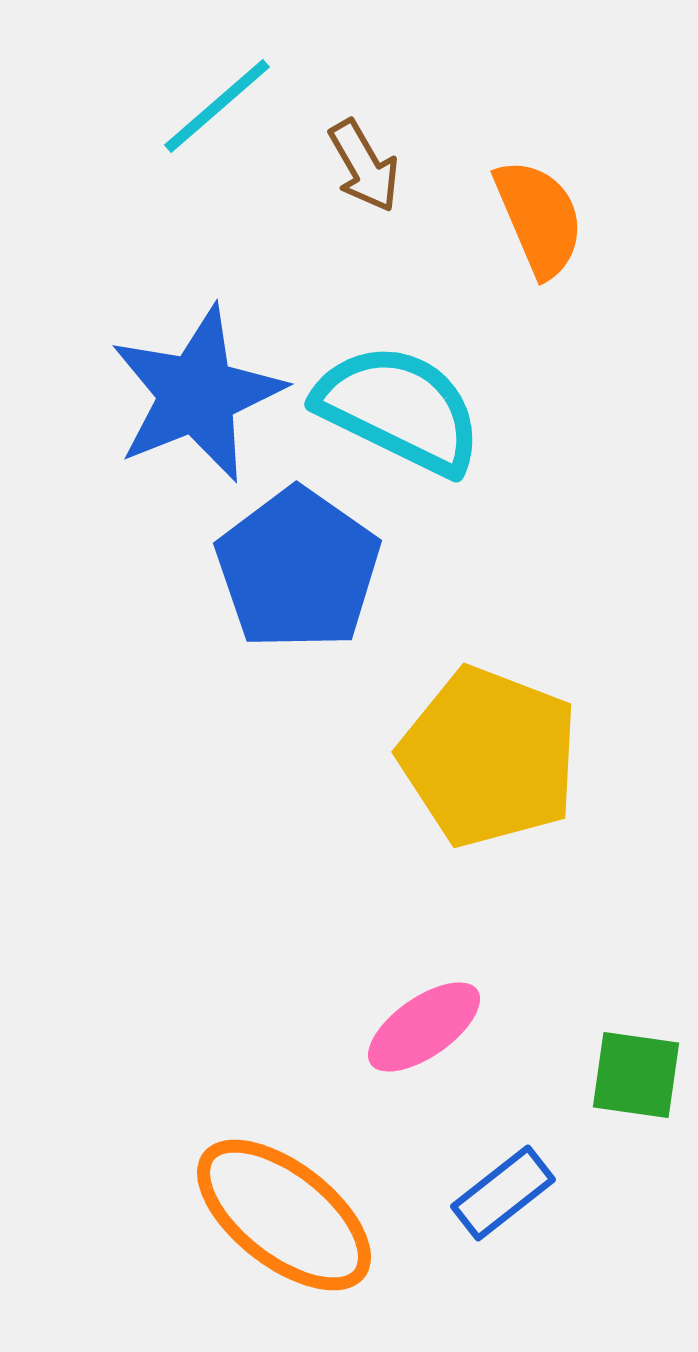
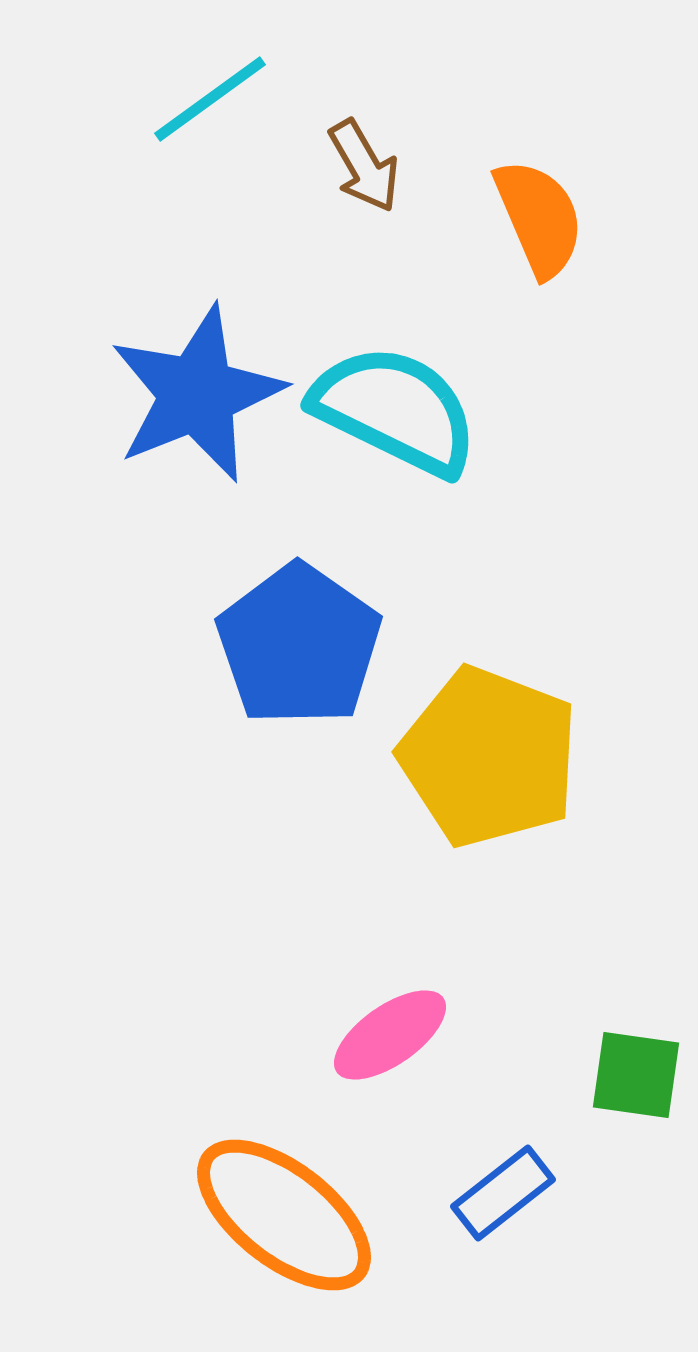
cyan line: moved 7 px left, 7 px up; rotated 5 degrees clockwise
cyan semicircle: moved 4 px left, 1 px down
blue pentagon: moved 1 px right, 76 px down
pink ellipse: moved 34 px left, 8 px down
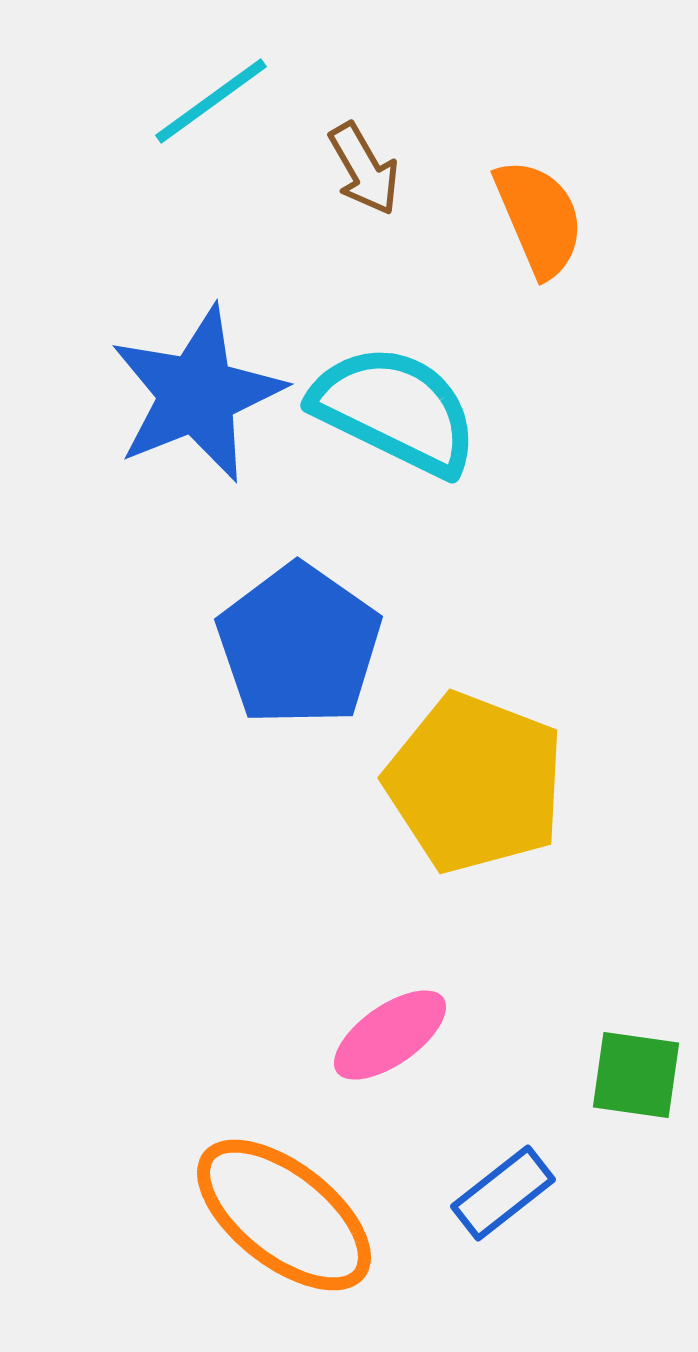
cyan line: moved 1 px right, 2 px down
brown arrow: moved 3 px down
yellow pentagon: moved 14 px left, 26 px down
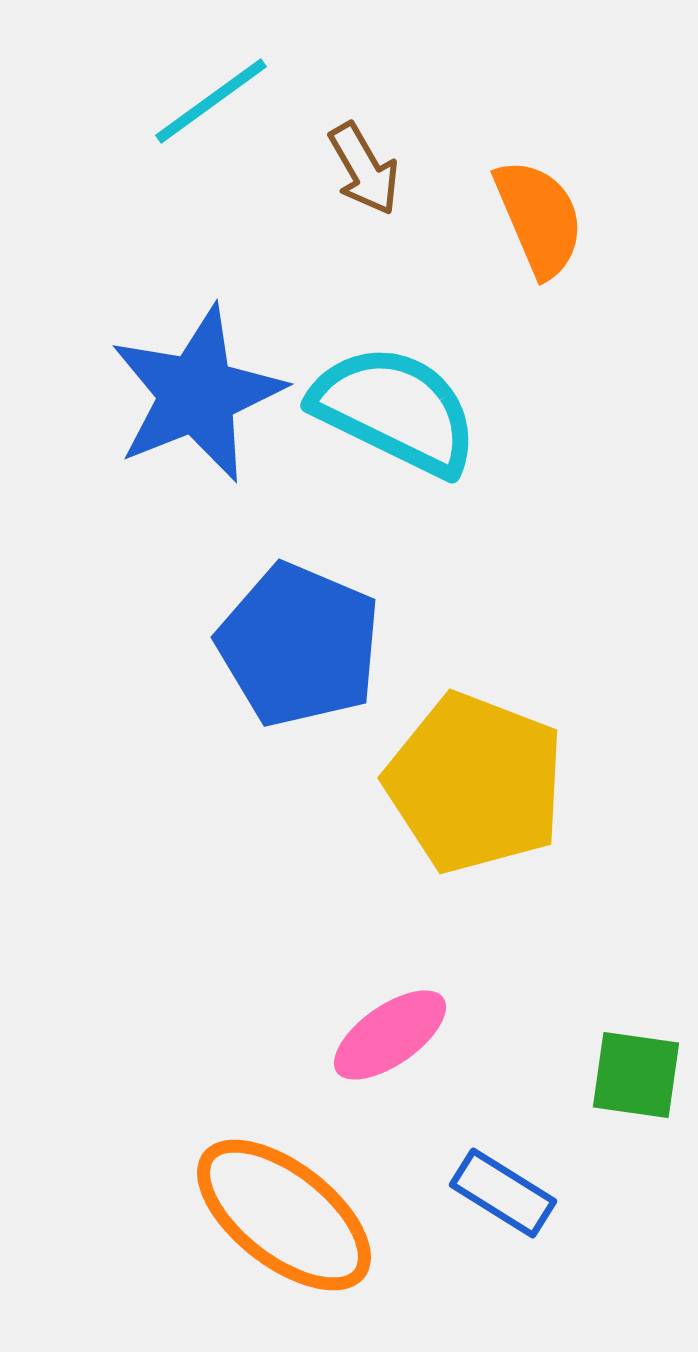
blue pentagon: rotated 12 degrees counterclockwise
blue rectangle: rotated 70 degrees clockwise
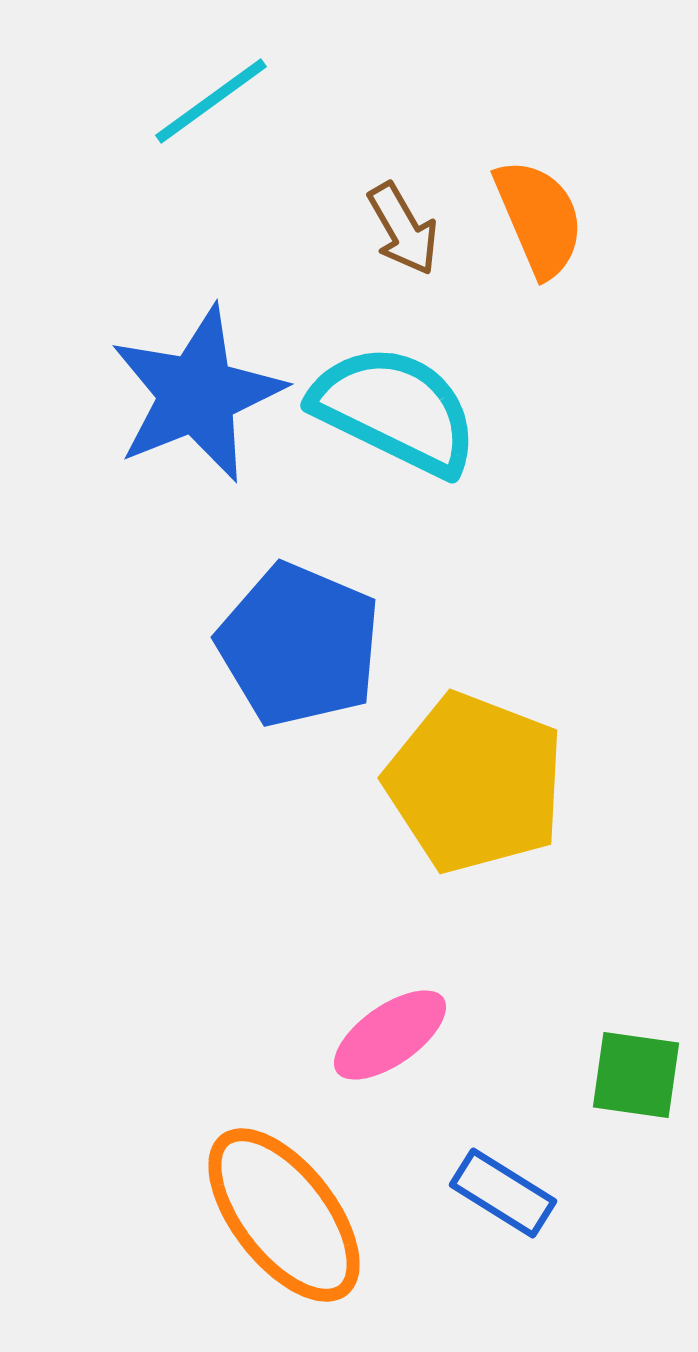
brown arrow: moved 39 px right, 60 px down
orange ellipse: rotated 14 degrees clockwise
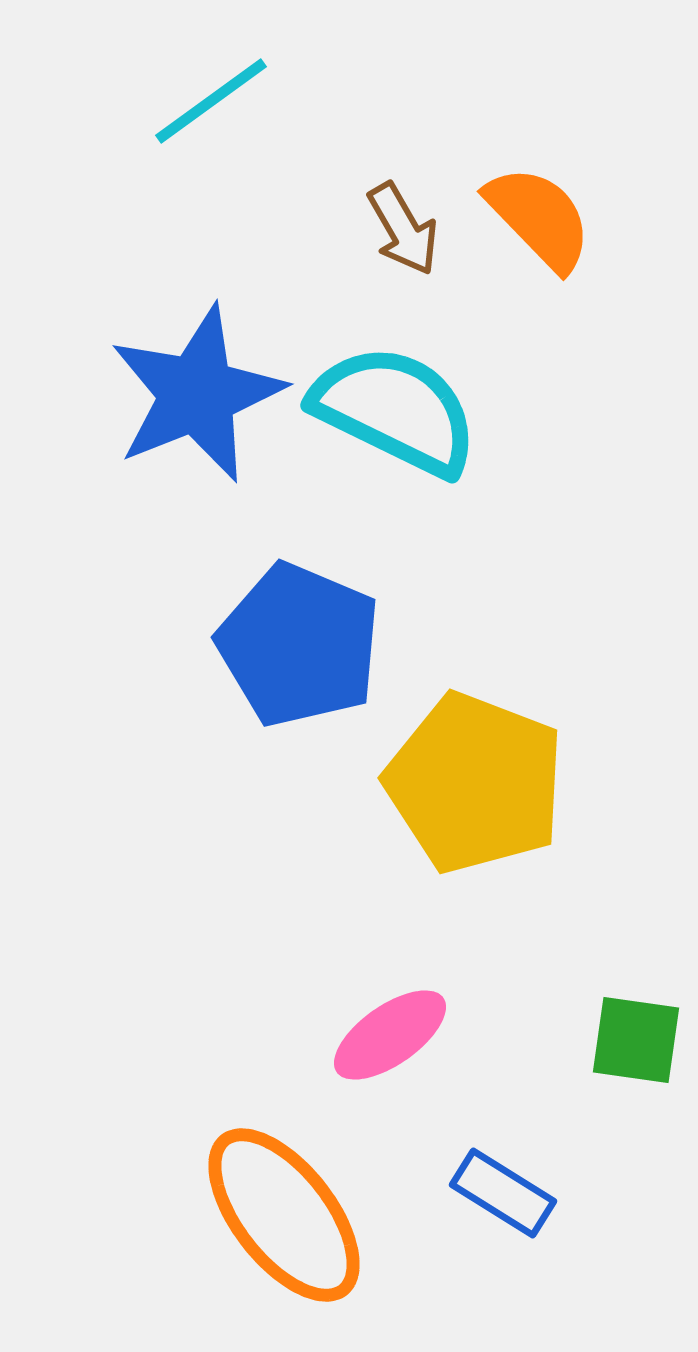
orange semicircle: rotated 21 degrees counterclockwise
green square: moved 35 px up
